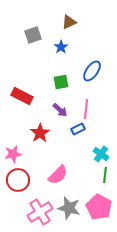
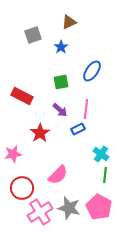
red circle: moved 4 px right, 8 px down
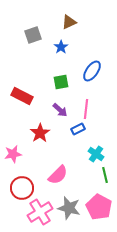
cyan cross: moved 5 px left
green line: rotated 21 degrees counterclockwise
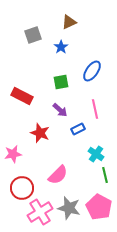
pink line: moved 9 px right; rotated 18 degrees counterclockwise
red star: rotated 18 degrees counterclockwise
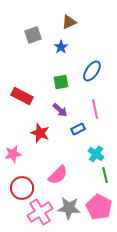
gray star: rotated 10 degrees counterclockwise
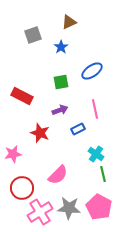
blue ellipse: rotated 20 degrees clockwise
purple arrow: rotated 63 degrees counterclockwise
green line: moved 2 px left, 1 px up
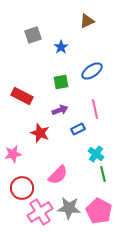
brown triangle: moved 18 px right, 1 px up
pink pentagon: moved 4 px down
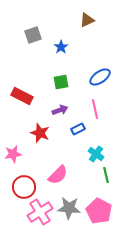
brown triangle: moved 1 px up
blue ellipse: moved 8 px right, 6 px down
green line: moved 3 px right, 1 px down
red circle: moved 2 px right, 1 px up
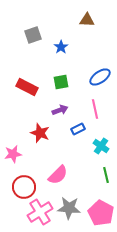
brown triangle: rotated 28 degrees clockwise
red rectangle: moved 5 px right, 9 px up
cyan cross: moved 5 px right, 8 px up
pink pentagon: moved 2 px right, 2 px down
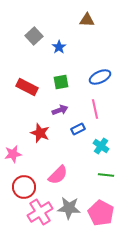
gray square: moved 1 px right, 1 px down; rotated 24 degrees counterclockwise
blue star: moved 2 px left
blue ellipse: rotated 10 degrees clockwise
green line: rotated 70 degrees counterclockwise
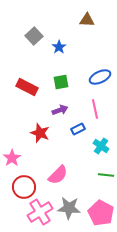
pink star: moved 1 px left, 4 px down; rotated 24 degrees counterclockwise
